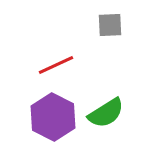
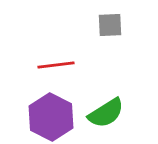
red line: rotated 18 degrees clockwise
purple hexagon: moved 2 px left
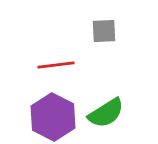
gray square: moved 6 px left, 6 px down
purple hexagon: moved 2 px right
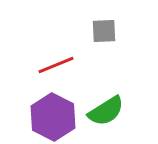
red line: rotated 15 degrees counterclockwise
green semicircle: moved 2 px up
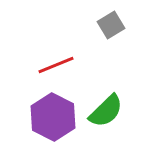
gray square: moved 7 px right, 6 px up; rotated 28 degrees counterclockwise
green semicircle: rotated 12 degrees counterclockwise
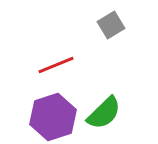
green semicircle: moved 2 px left, 2 px down
purple hexagon: rotated 15 degrees clockwise
